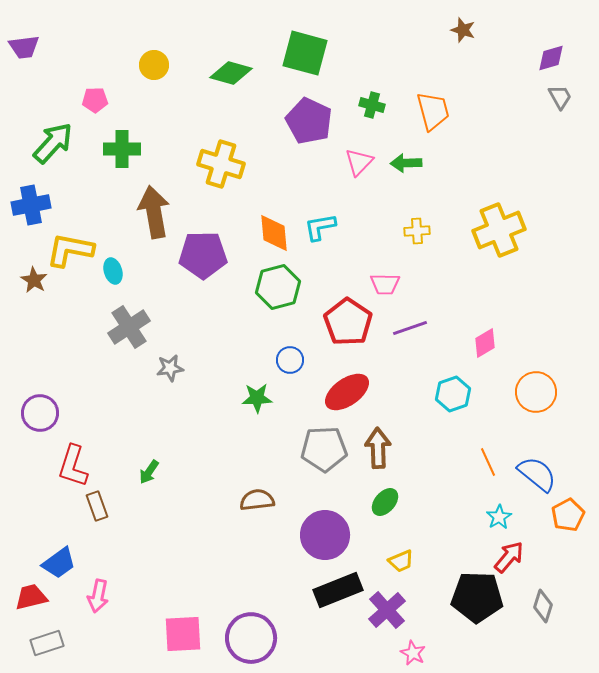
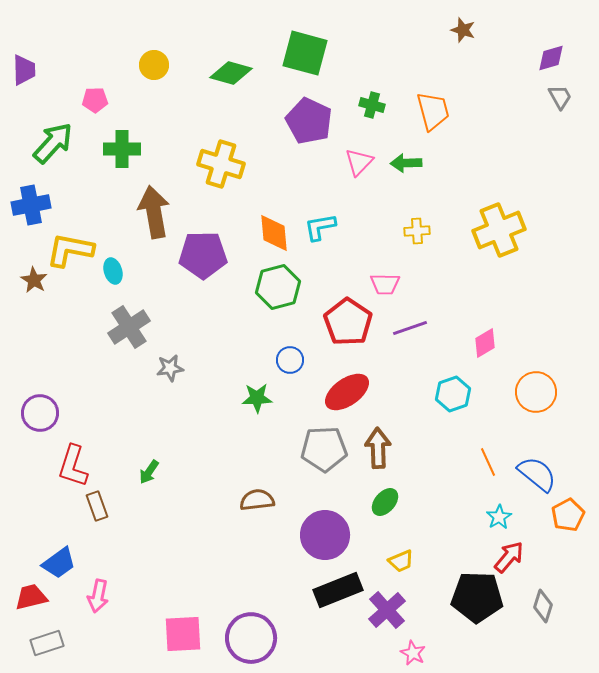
purple trapezoid at (24, 47): moved 23 px down; rotated 84 degrees counterclockwise
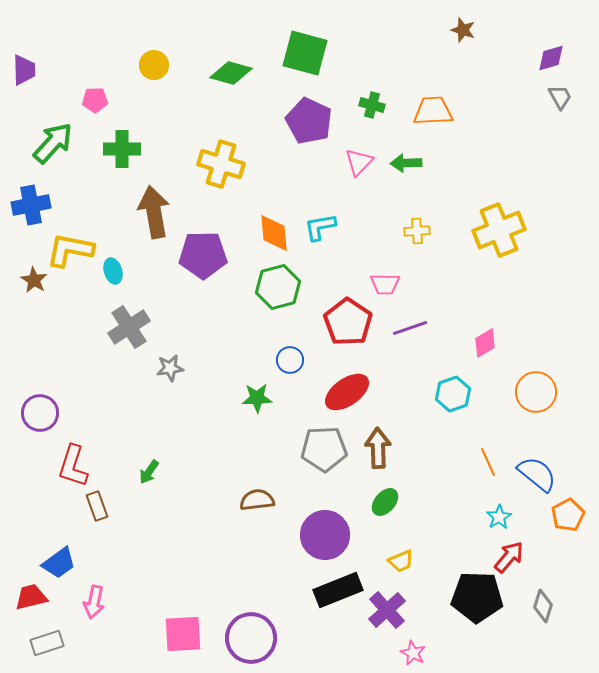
orange trapezoid at (433, 111): rotated 78 degrees counterclockwise
pink arrow at (98, 596): moved 4 px left, 6 px down
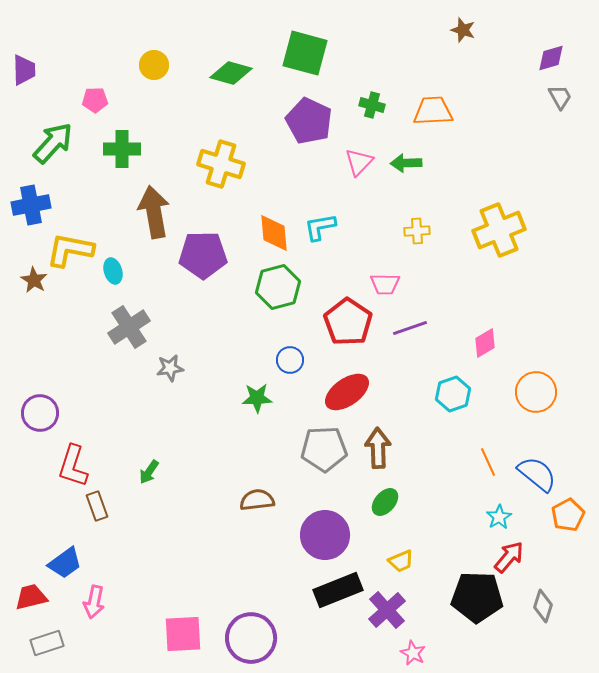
blue trapezoid at (59, 563): moved 6 px right
